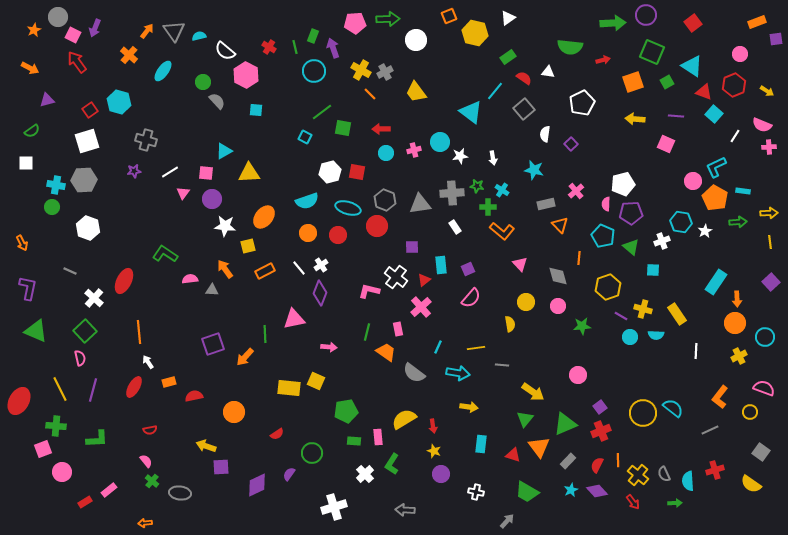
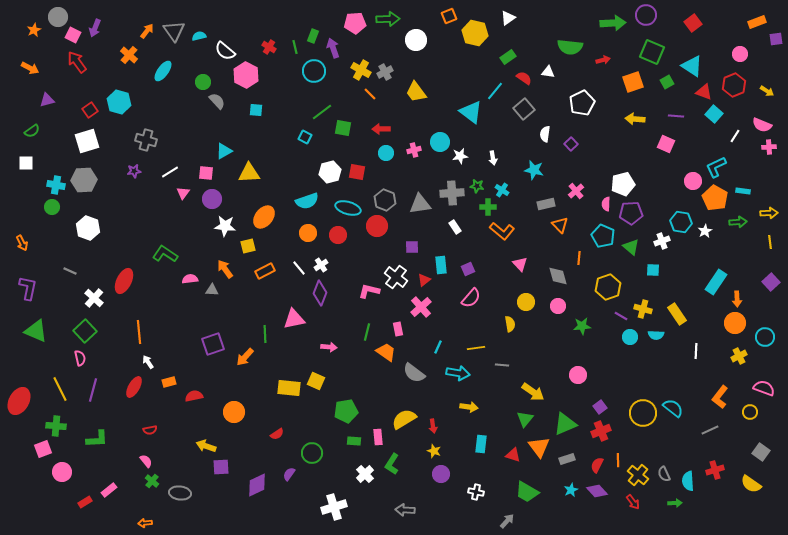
gray rectangle at (568, 461): moved 1 px left, 2 px up; rotated 28 degrees clockwise
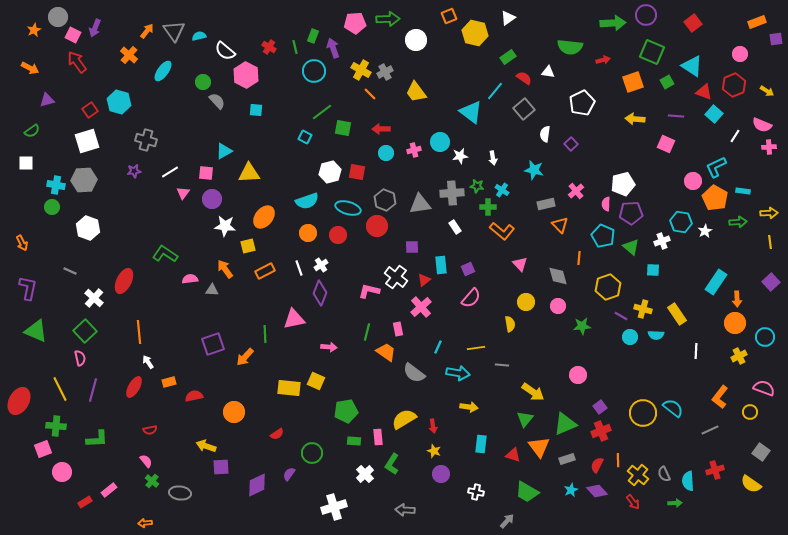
white line at (299, 268): rotated 21 degrees clockwise
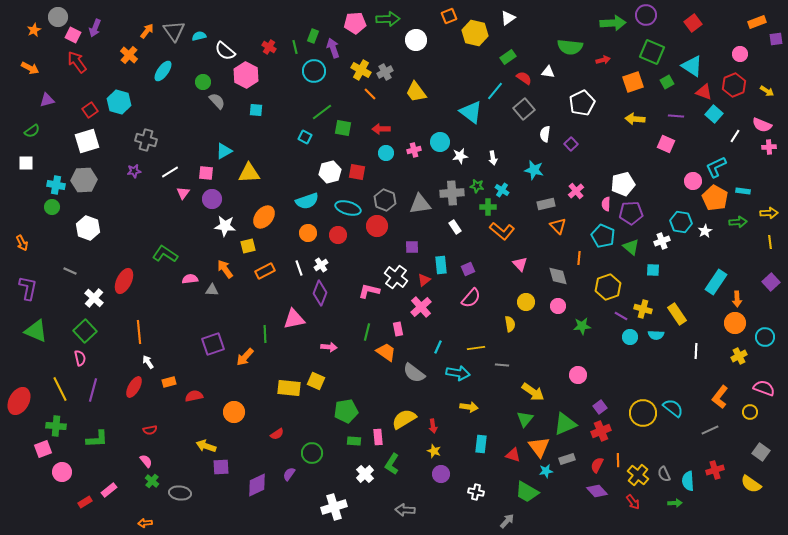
orange triangle at (560, 225): moved 2 px left, 1 px down
cyan star at (571, 490): moved 25 px left, 19 px up; rotated 16 degrees clockwise
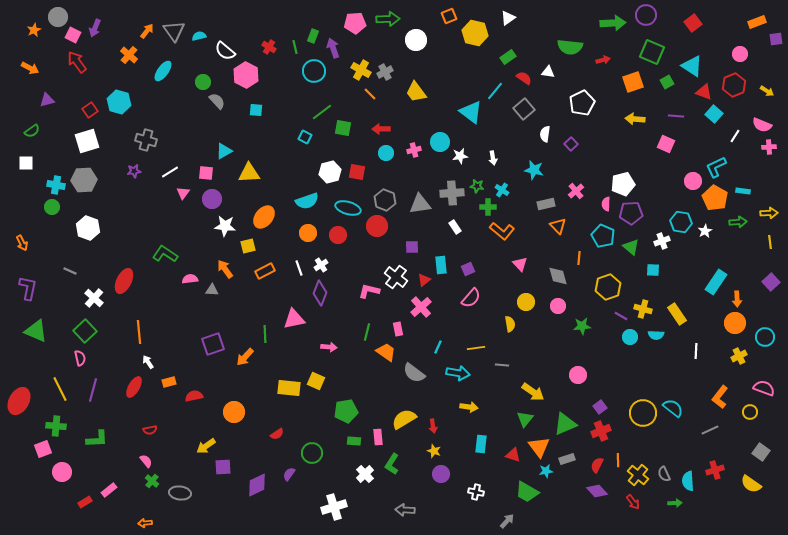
yellow arrow at (206, 446): rotated 54 degrees counterclockwise
purple square at (221, 467): moved 2 px right
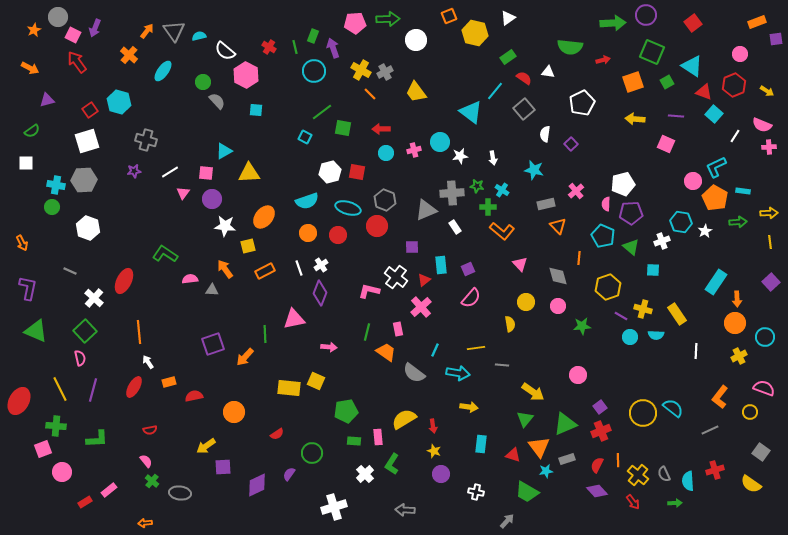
gray triangle at (420, 204): moved 6 px right, 6 px down; rotated 15 degrees counterclockwise
cyan line at (438, 347): moved 3 px left, 3 px down
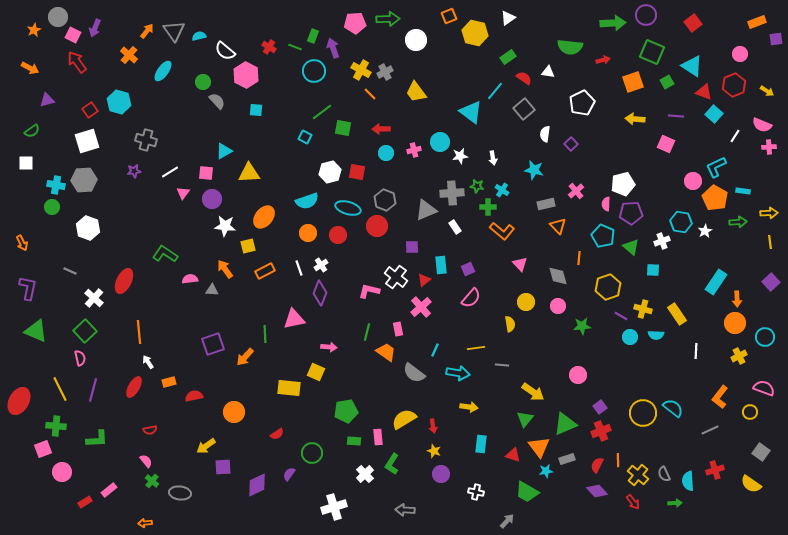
green line at (295, 47): rotated 56 degrees counterclockwise
yellow square at (316, 381): moved 9 px up
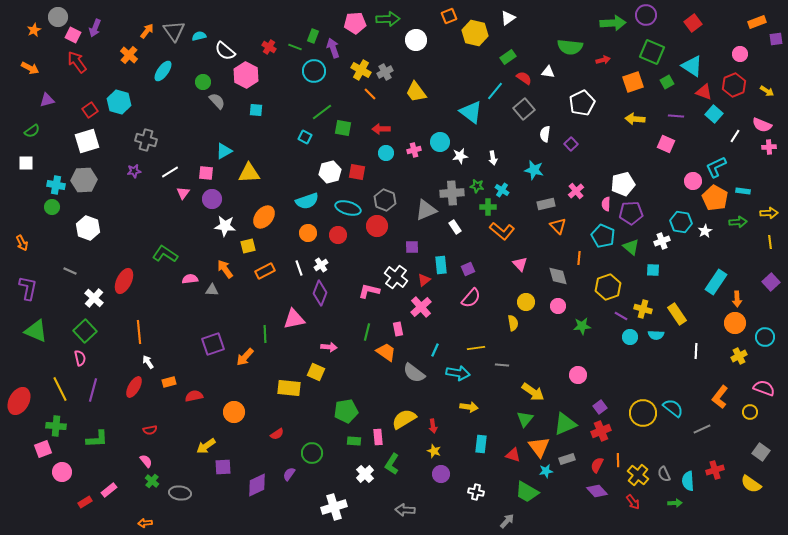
yellow semicircle at (510, 324): moved 3 px right, 1 px up
gray line at (710, 430): moved 8 px left, 1 px up
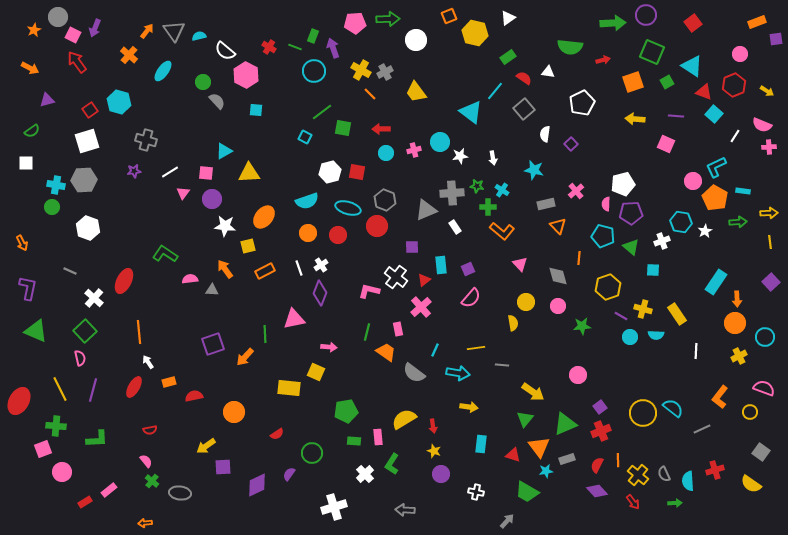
cyan pentagon at (603, 236): rotated 10 degrees counterclockwise
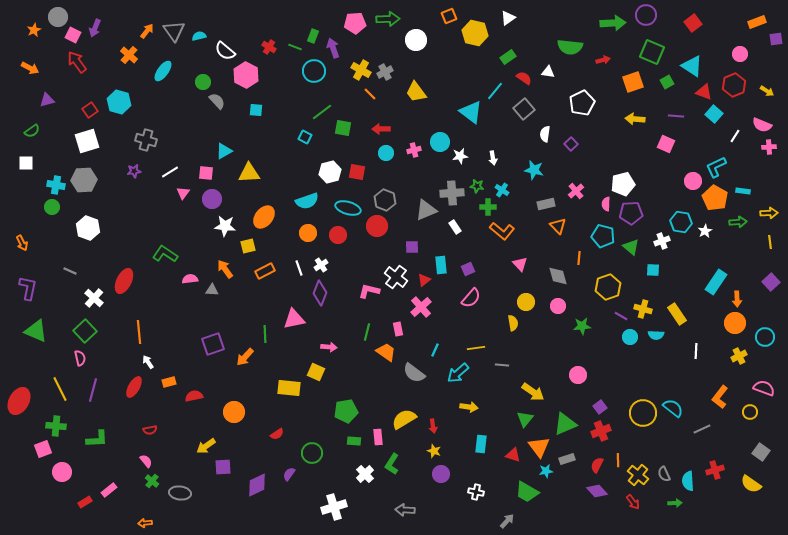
cyan arrow at (458, 373): rotated 130 degrees clockwise
